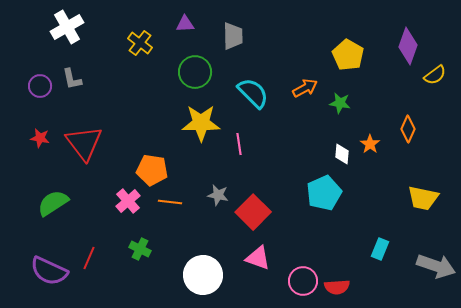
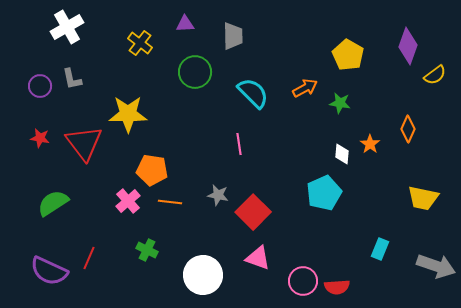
yellow star: moved 73 px left, 9 px up
green cross: moved 7 px right, 1 px down
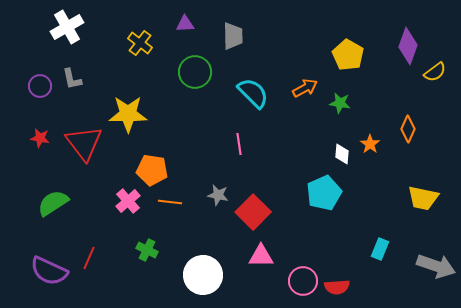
yellow semicircle: moved 3 px up
pink triangle: moved 3 px right, 2 px up; rotated 20 degrees counterclockwise
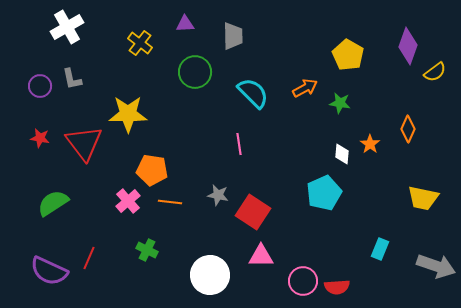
red square: rotated 12 degrees counterclockwise
white circle: moved 7 px right
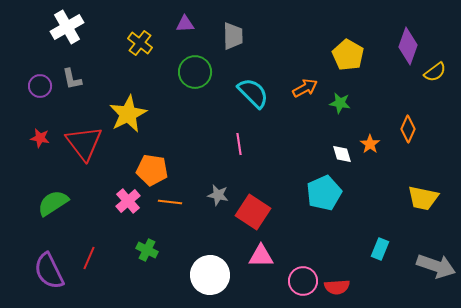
yellow star: rotated 27 degrees counterclockwise
white diamond: rotated 20 degrees counterclockwise
purple semicircle: rotated 39 degrees clockwise
